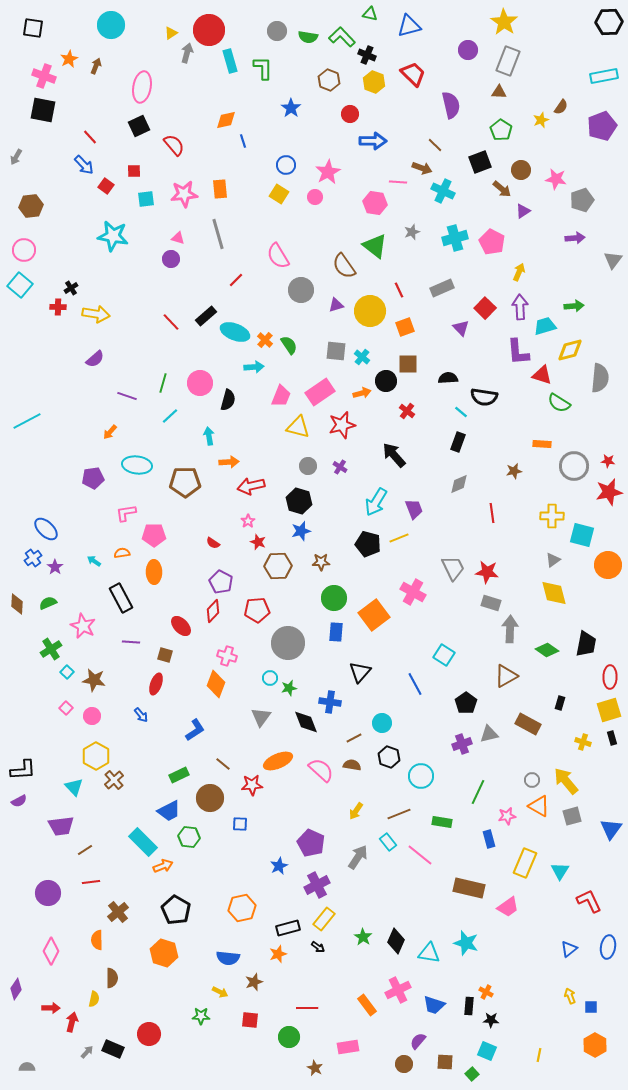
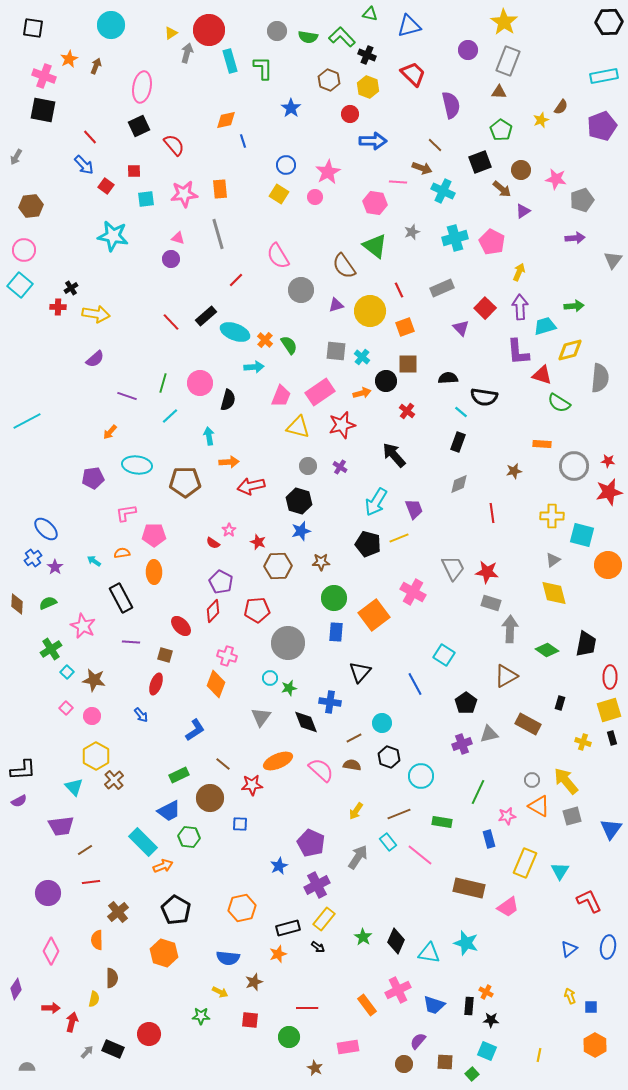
yellow hexagon at (374, 82): moved 6 px left, 5 px down
pink star at (248, 521): moved 19 px left, 9 px down
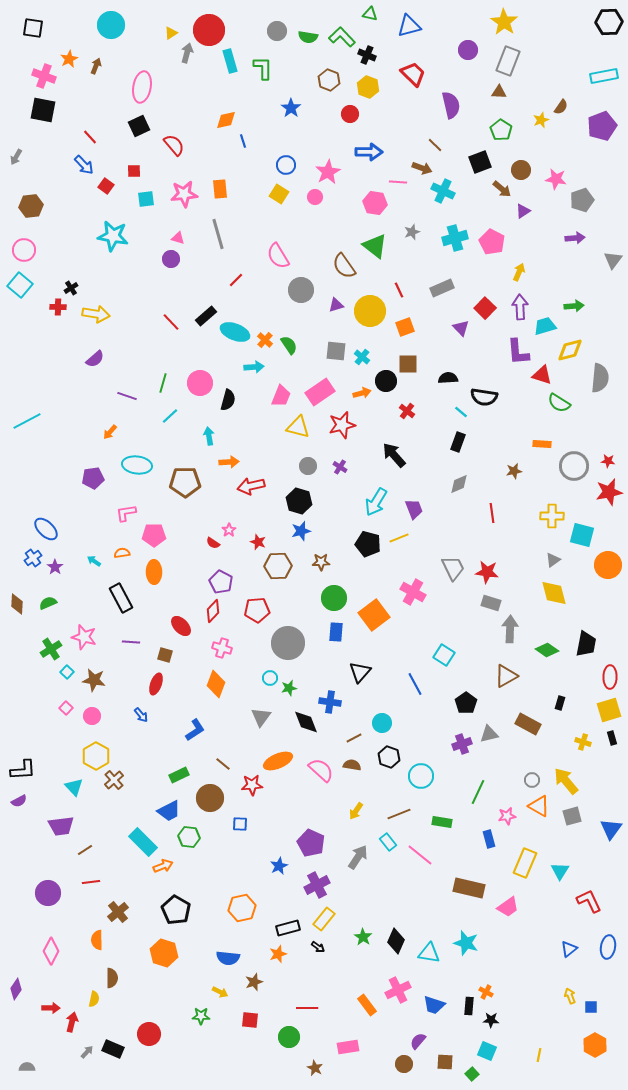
blue arrow at (373, 141): moved 4 px left, 11 px down
pink star at (83, 626): moved 1 px right, 11 px down; rotated 10 degrees counterclockwise
pink cross at (227, 656): moved 5 px left, 8 px up
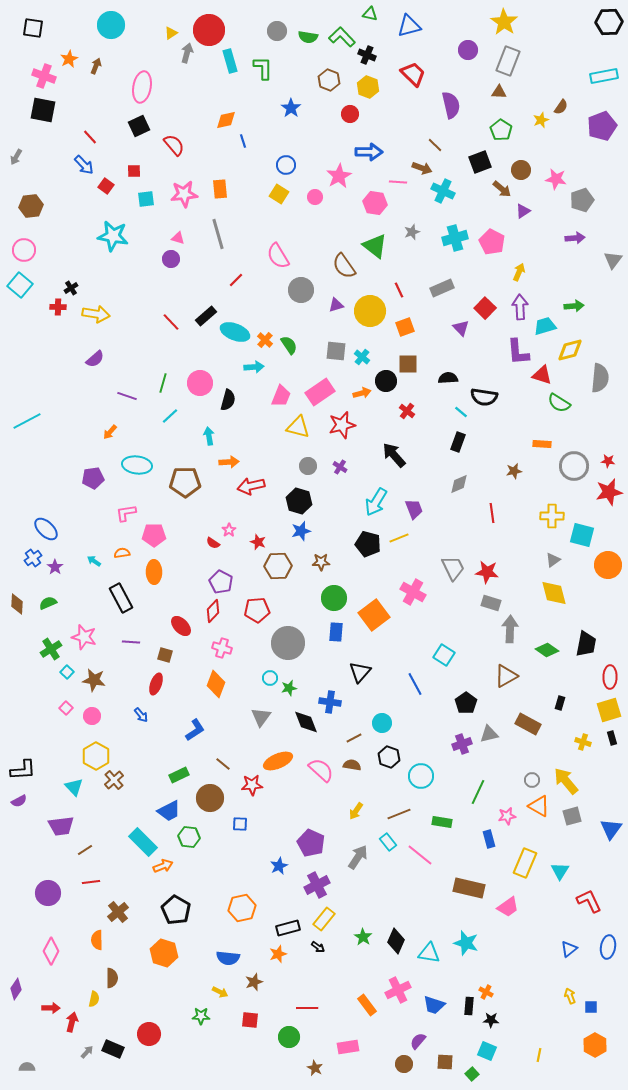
pink star at (328, 172): moved 11 px right, 4 px down
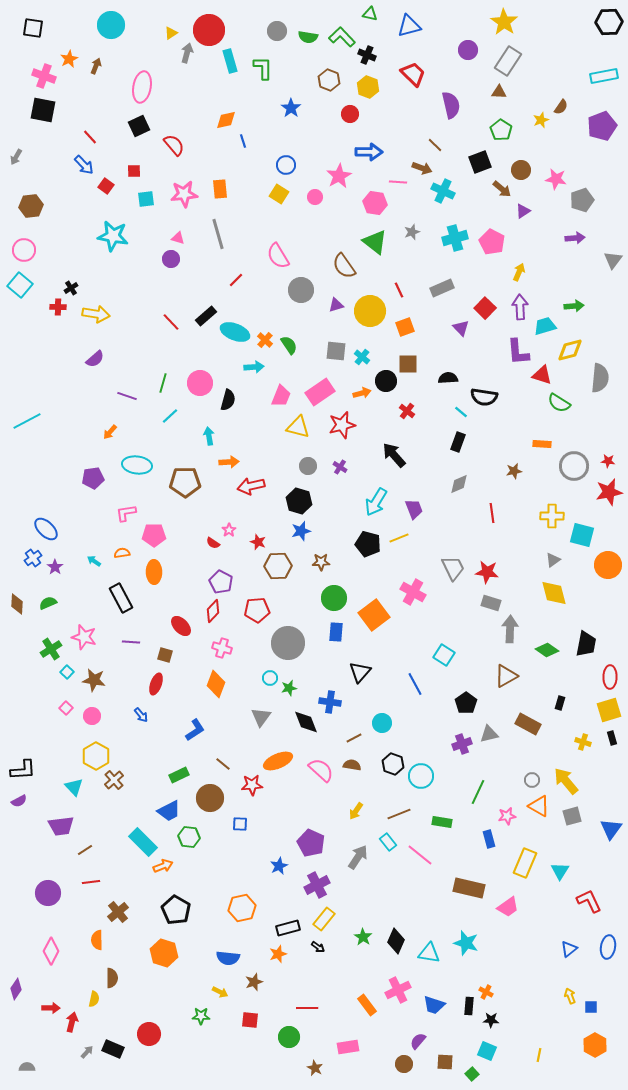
gray rectangle at (508, 61): rotated 12 degrees clockwise
green triangle at (375, 246): moved 4 px up
black hexagon at (389, 757): moved 4 px right, 7 px down
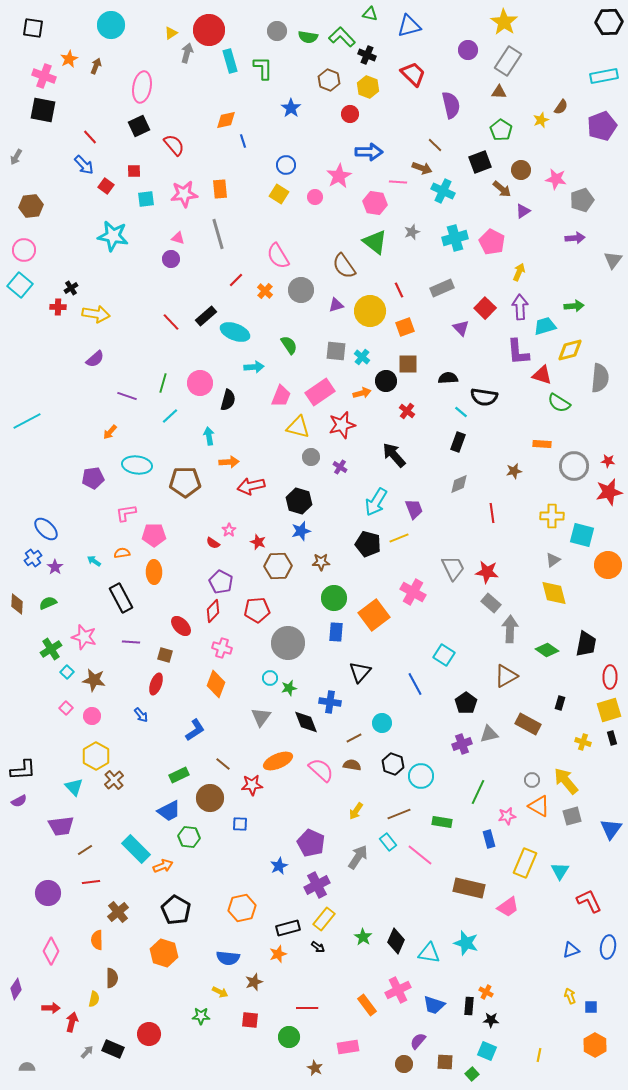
orange cross at (265, 340): moved 49 px up
gray circle at (308, 466): moved 3 px right, 9 px up
gray rectangle at (491, 603): rotated 24 degrees clockwise
cyan rectangle at (143, 842): moved 7 px left, 7 px down
blue triangle at (569, 949): moved 2 px right, 1 px down; rotated 18 degrees clockwise
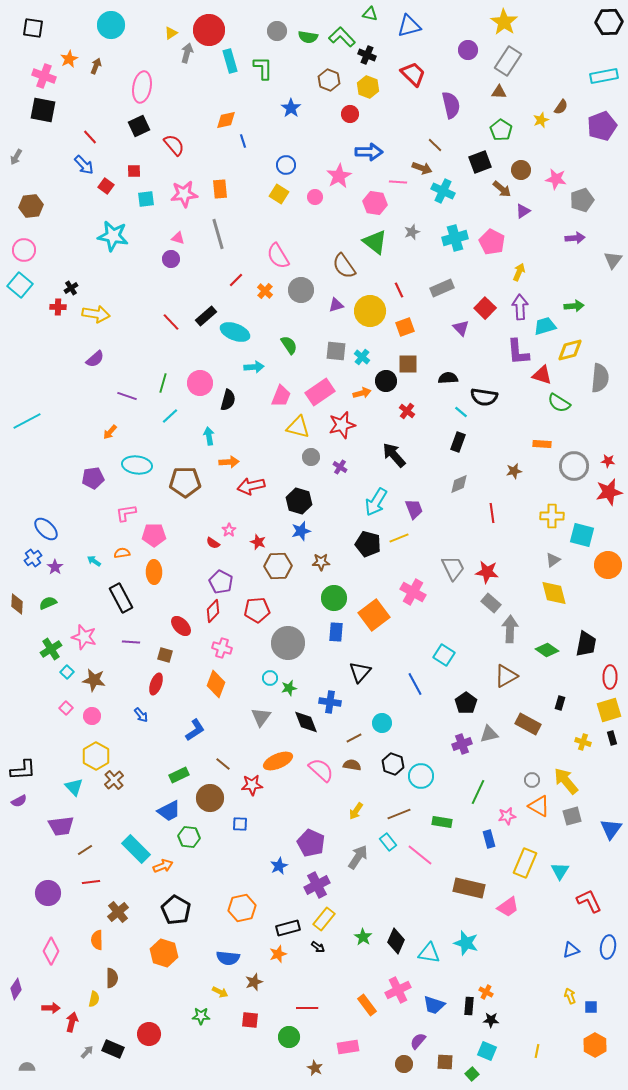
yellow line at (539, 1055): moved 2 px left, 4 px up
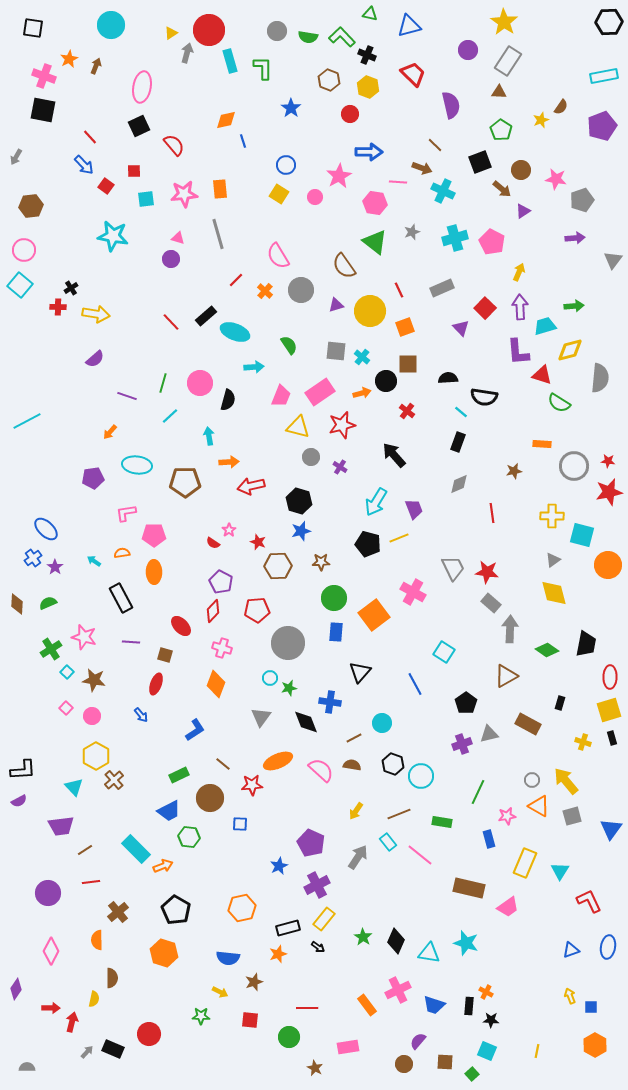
cyan square at (444, 655): moved 3 px up
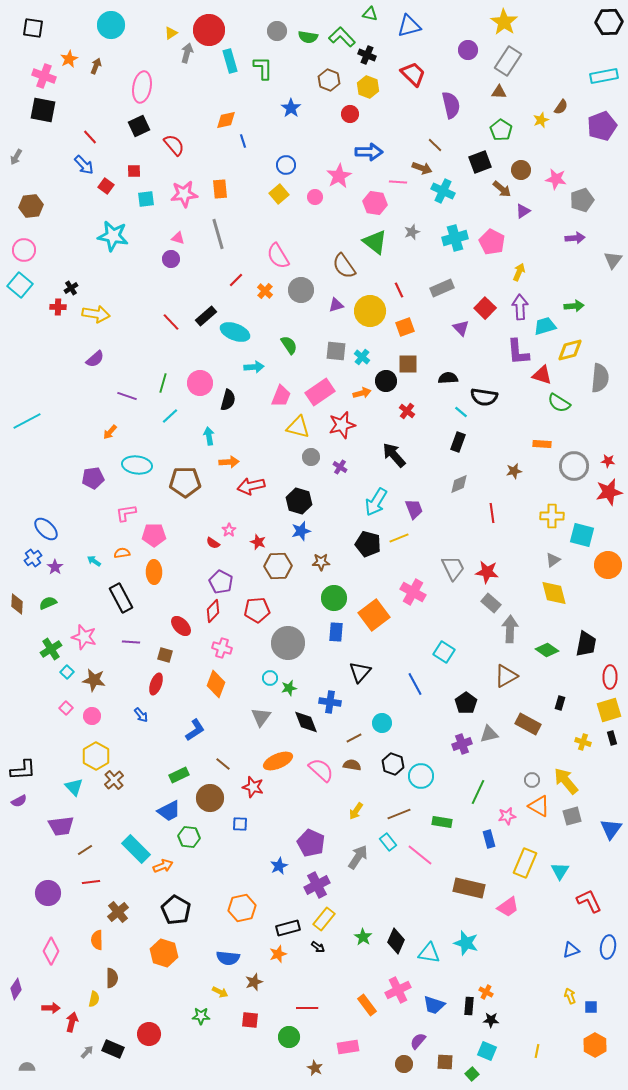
yellow square at (279, 194): rotated 18 degrees clockwise
red star at (252, 785): moved 1 px right, 2 px down; rotated 20 degrees clockwise
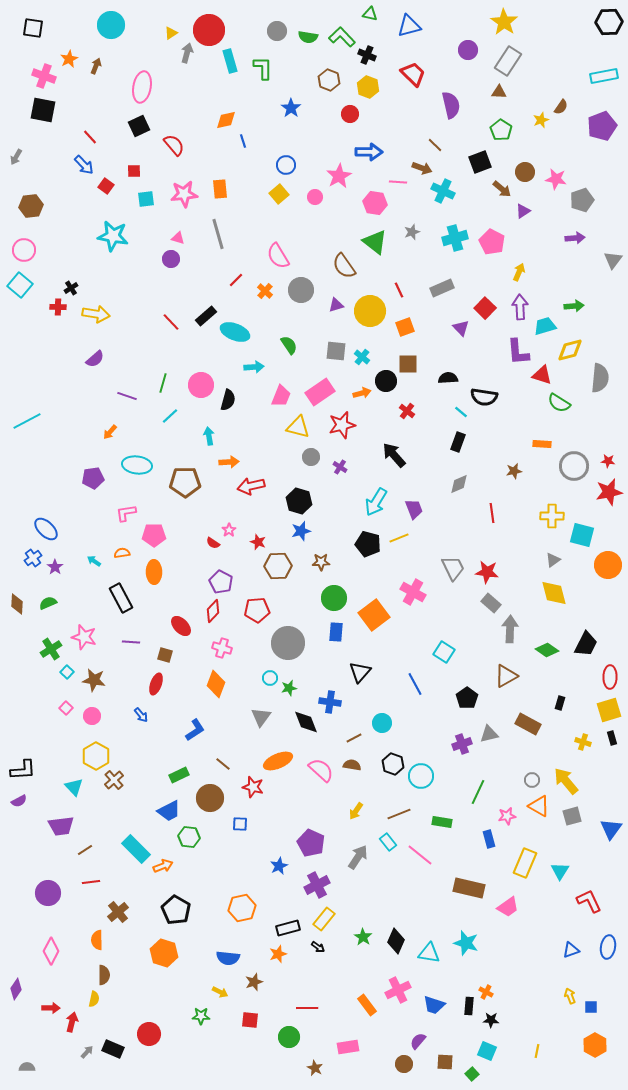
brown circle at (521, 170): moved 4 px right, 2 px down
pink circle at (200, 383): moved 1 px right, 2 px down
black trapezoid at (586, 644): rotated 16 degrees clockwise
black pentagon at (466, 703): moved 1 px right, 5 px up
brown semicircle at (112, 978): moved 8 px left, 3 px up
